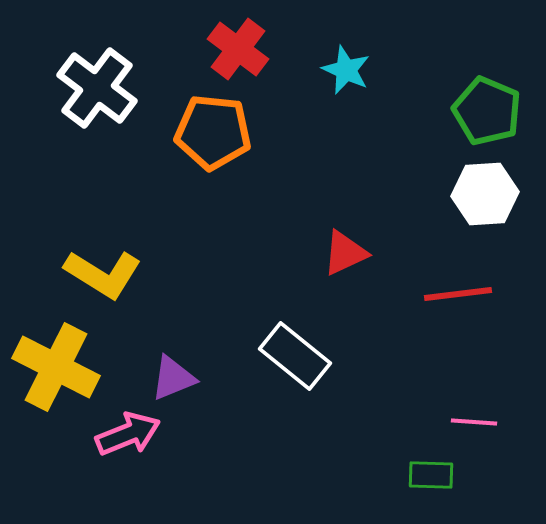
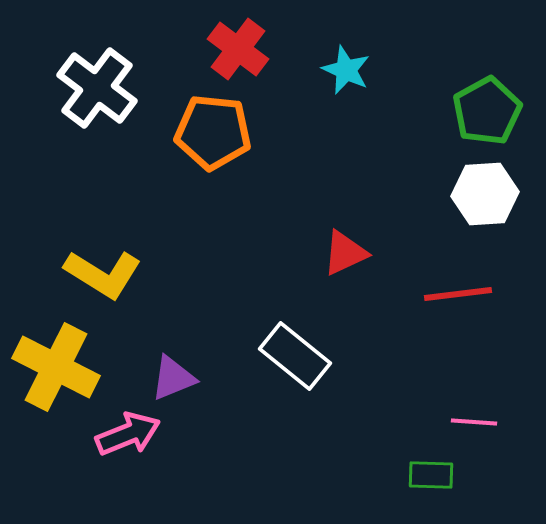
green pentagon: rotated 20 degrees clockwise
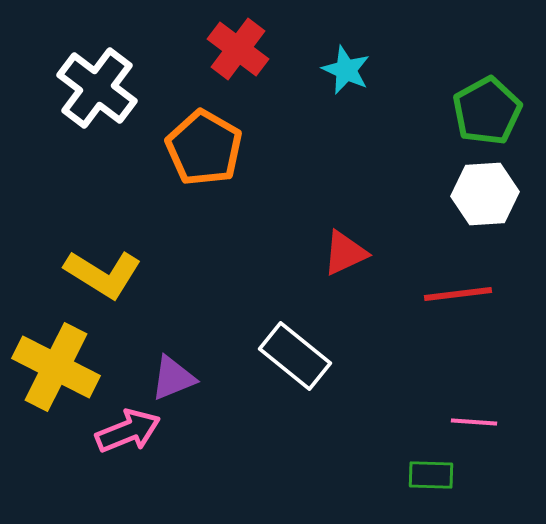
orange pentagon: moved 9 px left, 16 px down; rotated 24 degrees clockwise
pink arrow: moved 3 px up
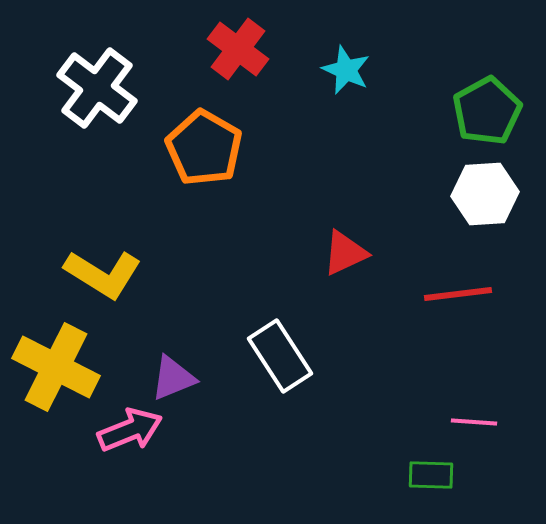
white rectangle: moved 15 px left; rotated 18 degrees clockwise
pink arrow: moved 2 px right, 1 px up
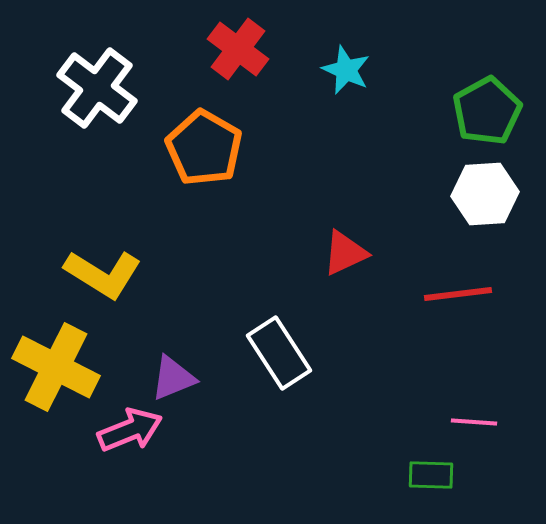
white rectangle: moved 1 px left, 3 px up
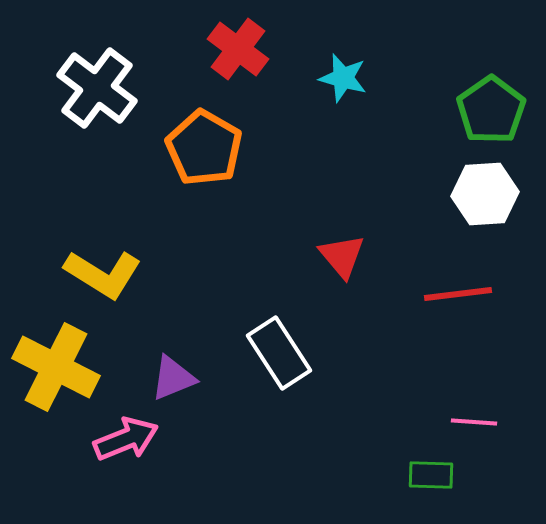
cyan star: moved 3 px left, 8 px down; rotated 9 degrees counterclockwise
green pentagon: moved 4 px right, 1 px up; rotated 6 degrees counterclockwise
red triangle: moved 3 px left, 3 px down; rotated 45 degrees counterclockwise
pink arrow: moved 4 px left, 9 px down
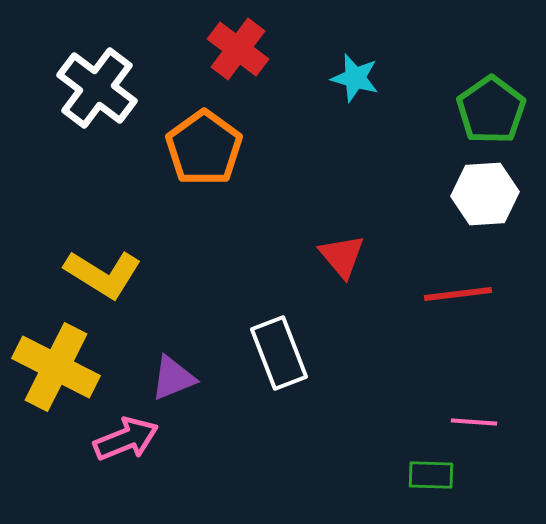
cyan star: moved 12 px right
orange pentagon: rotated 6 degrees clockwise
white rectangle: rotated 12 degrees clockwise
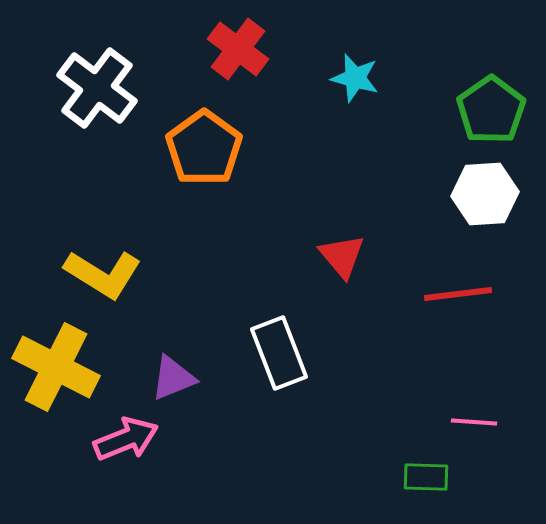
green rectangle: moved 5 px left, 2 px down
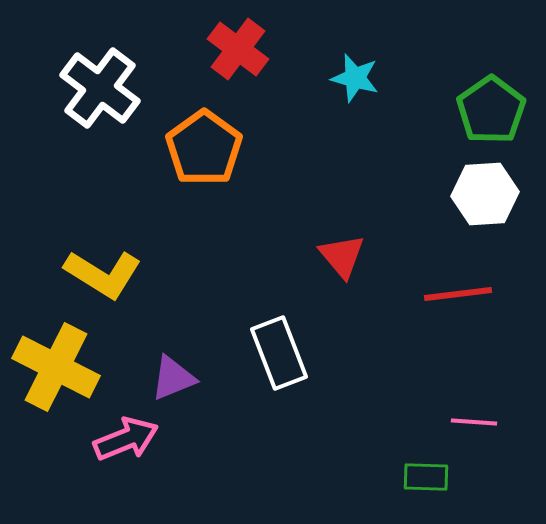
white cross: moved 3 px right
